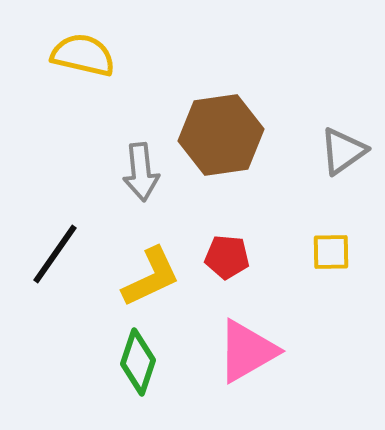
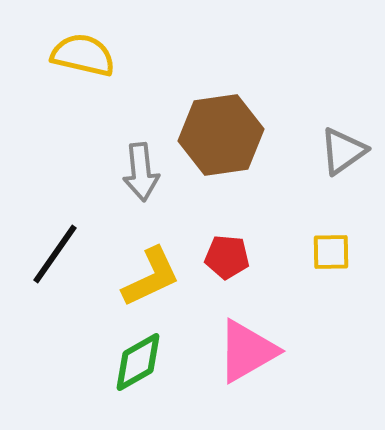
green diamond: rotated 42 degrees clockwise
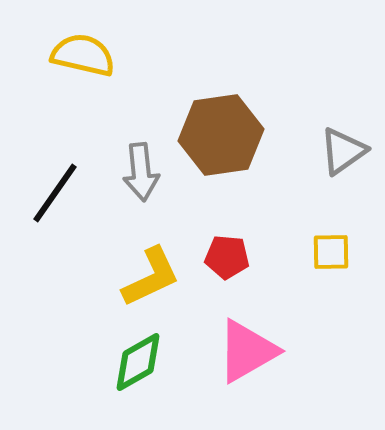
black line: moved 61 px up
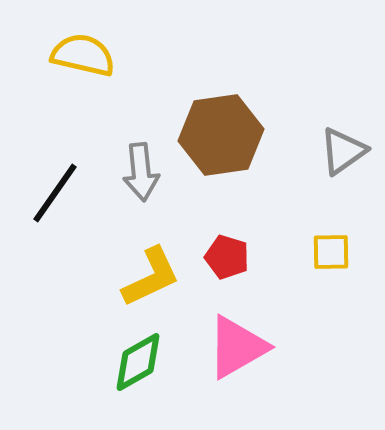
red pentagon: rotated 12 degrees clockwise
pink triangle: moved 10 px left, 4 px up
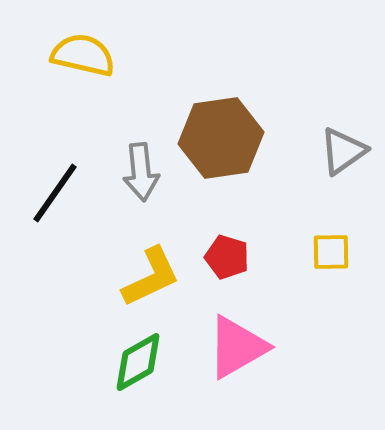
brown hexagon: moved 3 px down
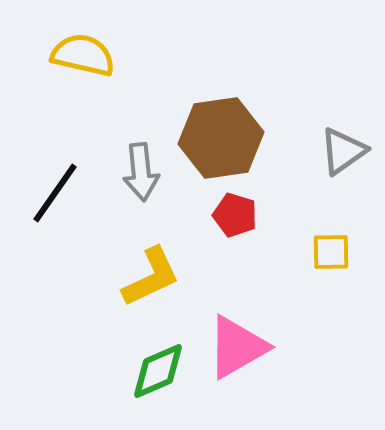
red pentagon: moved 8 px right, 42 px up
green diamond: moved 20 px right, 9 px down; rotated 6 degrees clockwise
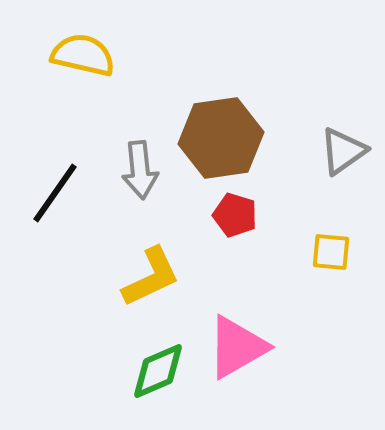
gray arrow: moved 1 px left, 2 px up
yellow square: rotated 6 degrees clockwise
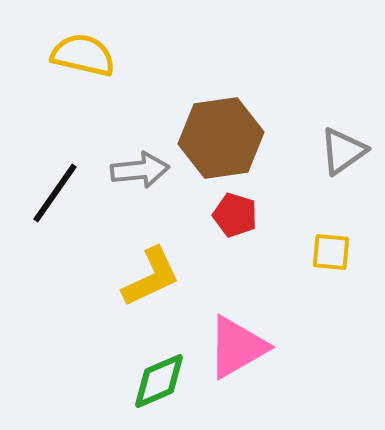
gray arrow: rotated 90 degrees counterclockwise
green diamond: moved 1 px right, 10 px down
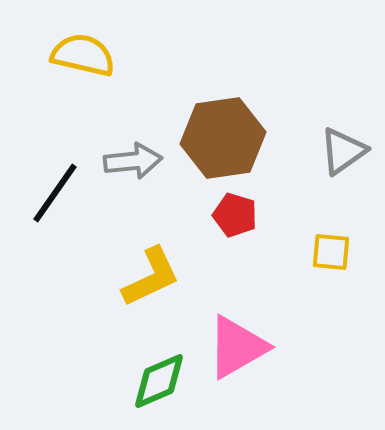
brown hexagon: moved 2 px right
gray arrow: moved 7 px left, 9 px up
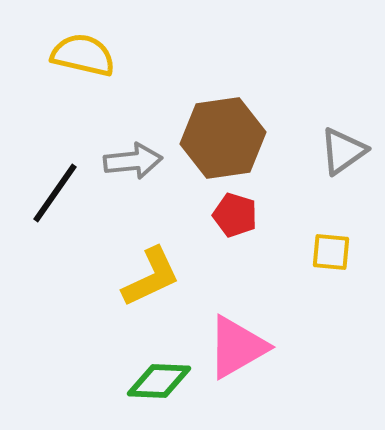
green diamond: rotated 26 degrees clockwise
